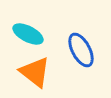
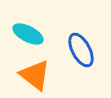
orange triangle: moved 3 px down
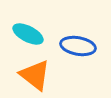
blue ellipse: moved 3 px left, 4 px up; rotated 52 degrees counterclockwise
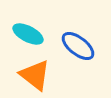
blue ellipse: rotated 28 degrees clockwise
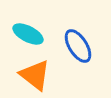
blue ellipse: rotated 20 degrees clockwise
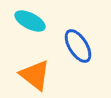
cyan ellipse: moved 2 px right, 13 px up
